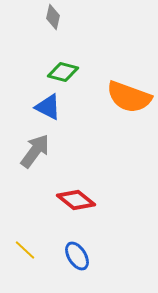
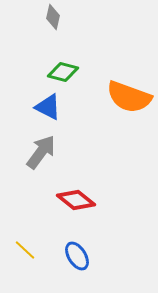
gray arrow: moved 6 px right, 1 px down
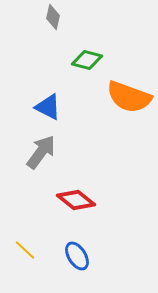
green diamond: moved 24 px right, 12 px up
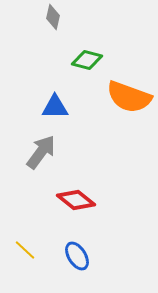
blue triangle: moved 7 px right; rotated 28 degrees counterclockwise
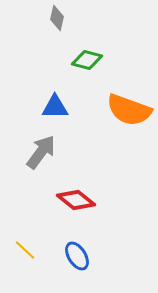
gray diamond: moved 4 px right, 1 px down
orange semicircle: moved 13 px down
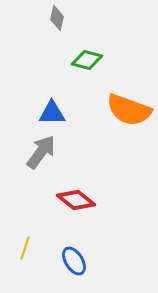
blue triangle: moved 3 px left, 6 px down
yellow line: moved 2 px up; rotated 65 degrees clockwise
blue ellipse: moved 3 px left, 5 px down
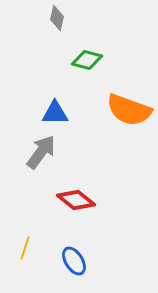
blue triangle: moved 3 px right
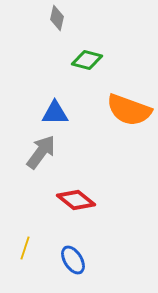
blue ellipse: moved 1 px left, 1 px up
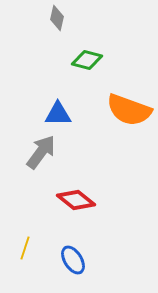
blue triangle: moved 3 px right, 1 px down
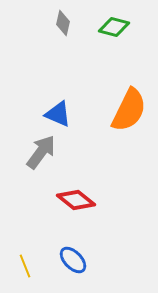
gray diamond: moved 6 px right, 5 px down
green diamond: moved 27 px right, 33 px up
orange semicircle: rotated 84 degrees counterclockwise
blue triangle: rotated 24 degrees clockwise
yellow line: moved 18 px down; rotated 40 degrees counterclockwise
blue ellipse: rotated 12 degrees counterclockwise
